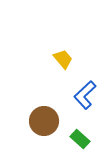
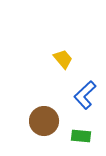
green rectangle: moved 1 px right, 3 px up; rotated 36 degrees counterclockwise
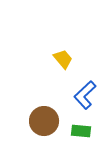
green rectangle: moved 5 px up
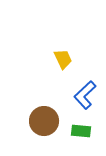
yellow trapezoid: rotated 15 degrees clockwise
